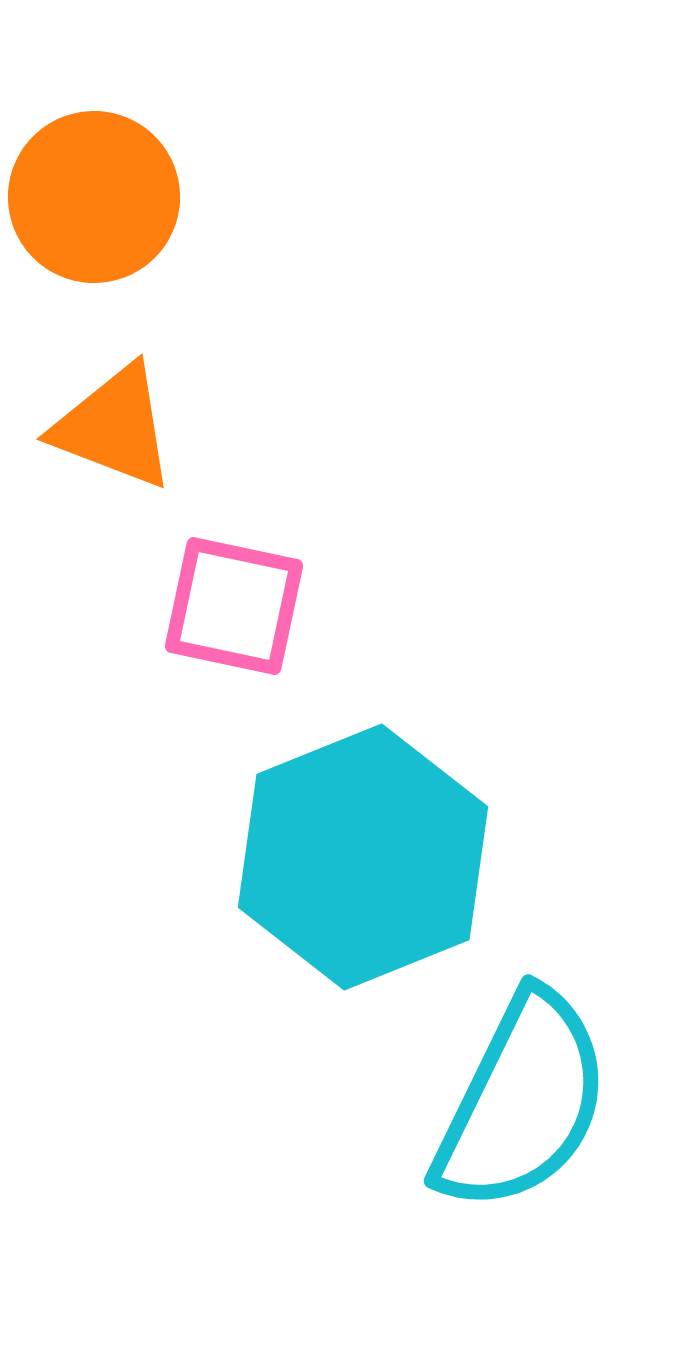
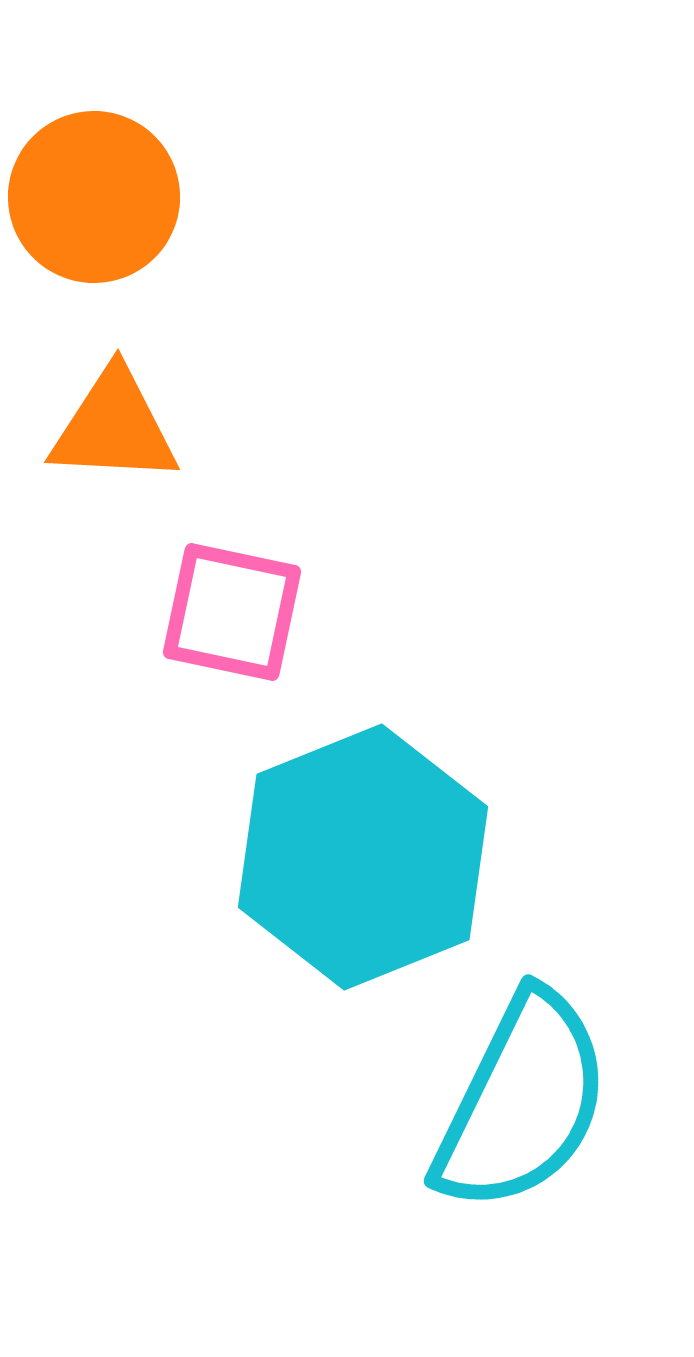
orange triangle: rotated 18 degrees counterclockwise
pink square: moved 2 px left, 6 px down
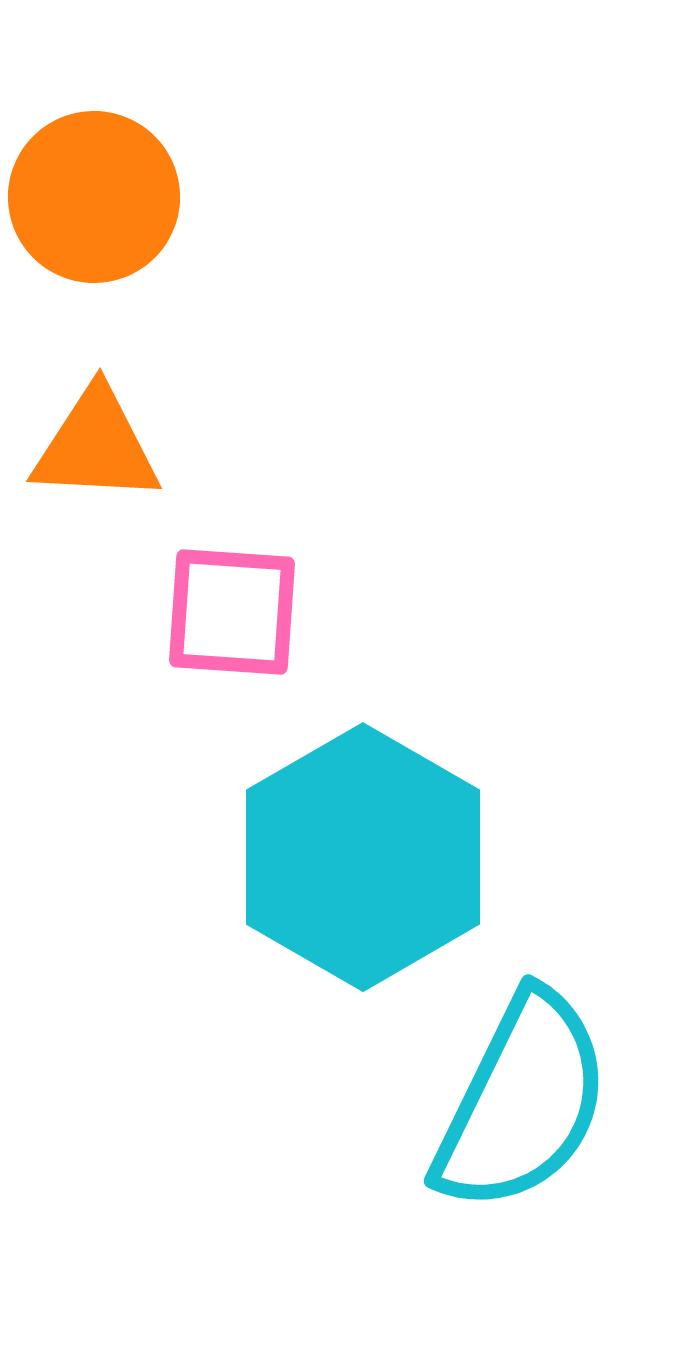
orange triangle: moved 18 px left, 19 px down
pink square: rotated 8 degrees counterclockwise
cyan hexagon: rotated 8 degrees counterclockwise
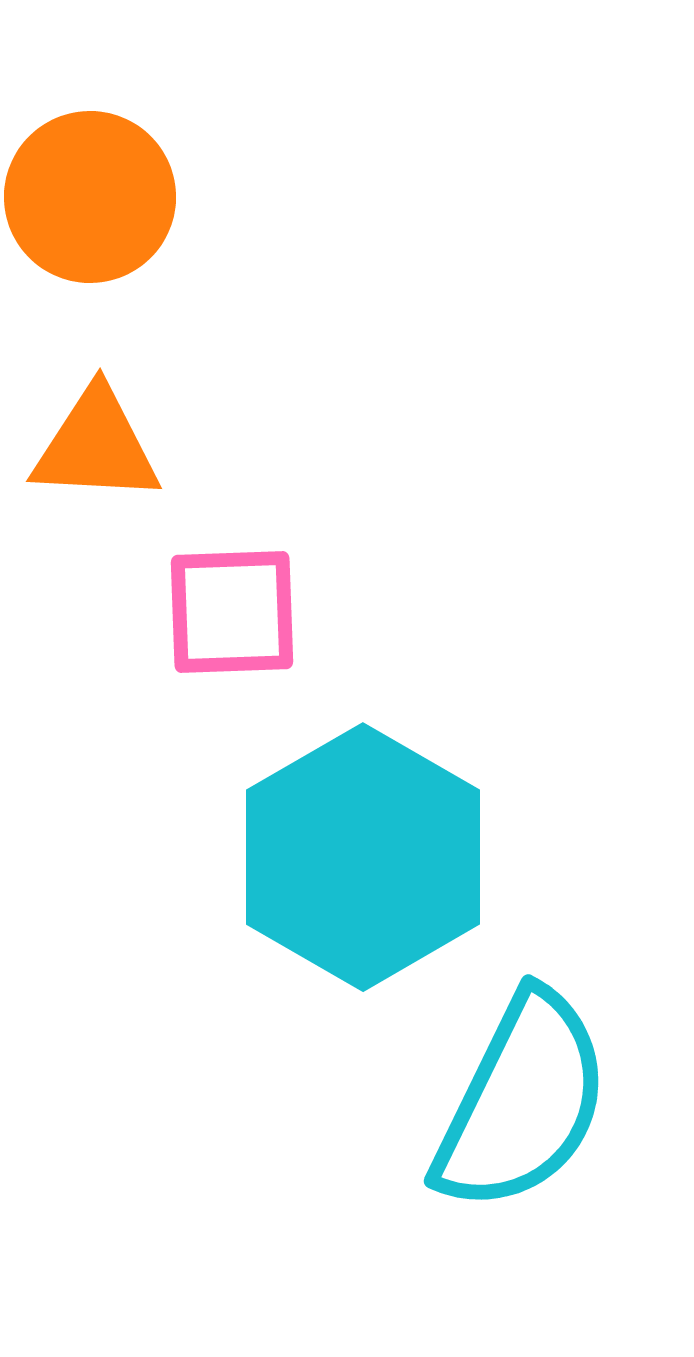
orange circle: moved 4 px left
pink square: rotated 6 degrees counterclockwise
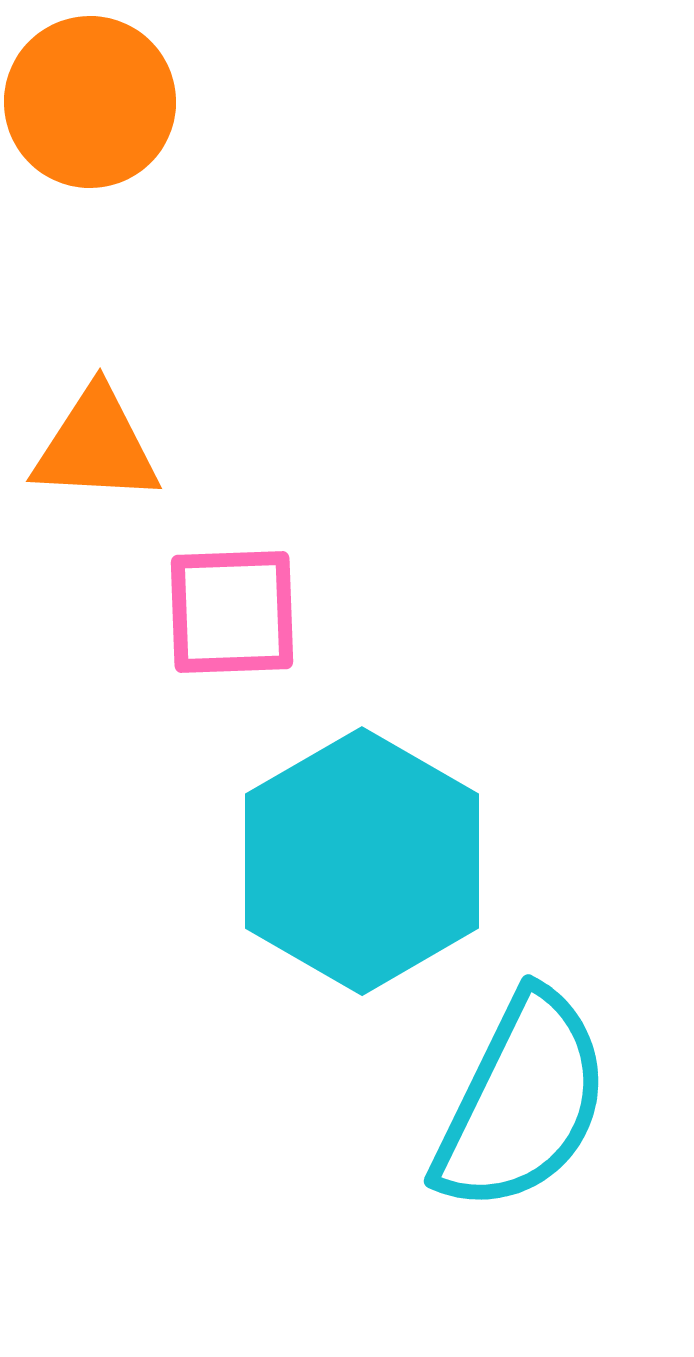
orange circle: moved 95 px up
cyan hexagon: moved 1 px left, 4 px down
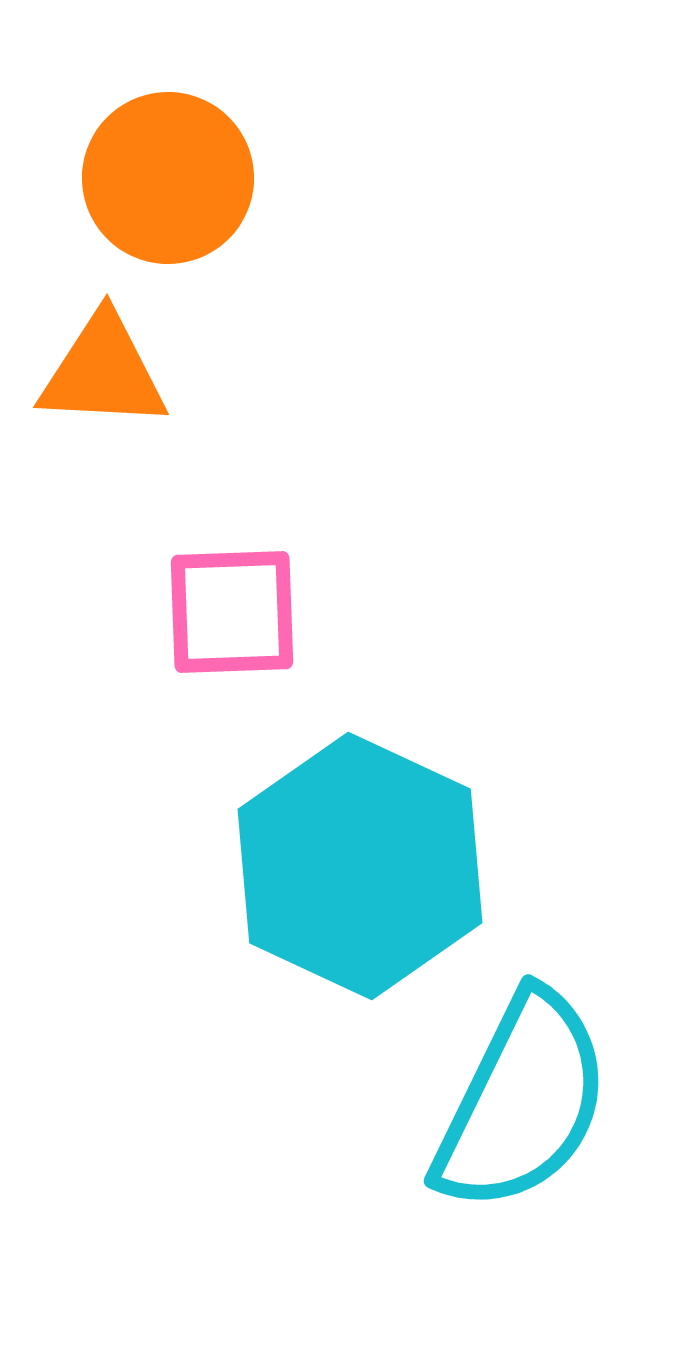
orange circle: moved 78 px right, 76 px down
orange triangle: moved 7 px right, 74 px up
cyan hexagon: moved 2 px left, 5 px down; rotated 5 degrees counterclockwise
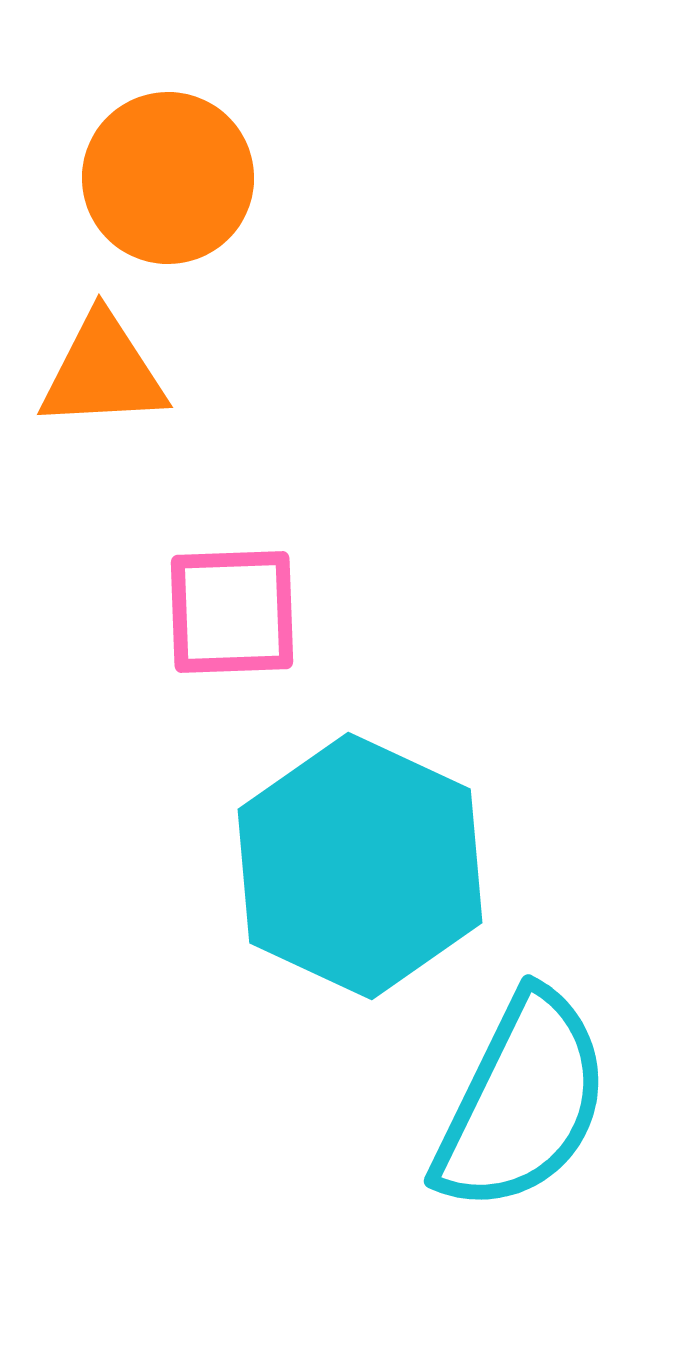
orange triangle: rotated 6 degrees counterclockwise
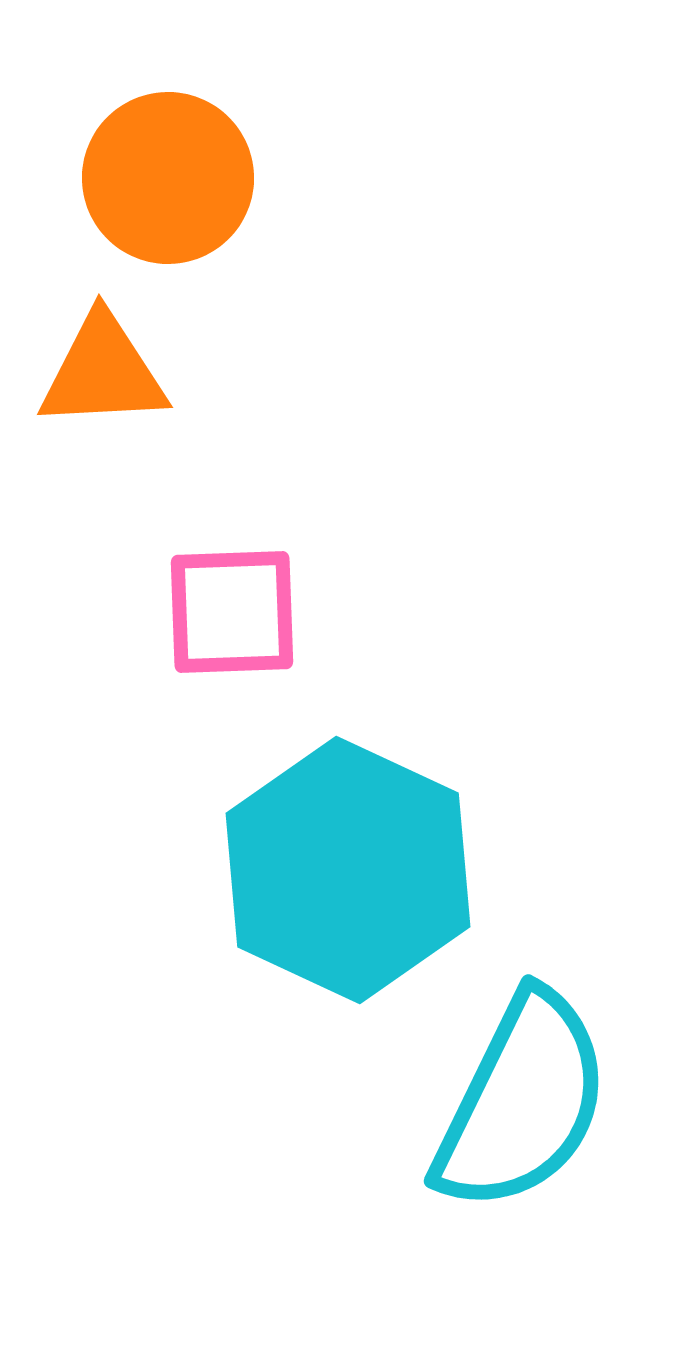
cyan hexagon: moved 12 px left, 4 px down
